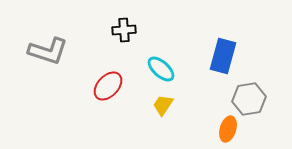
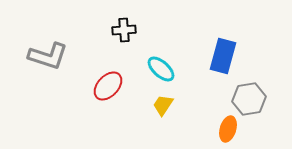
gray L-shape: moved 5 px down
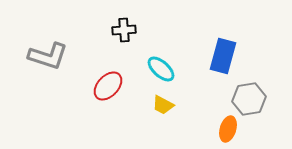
yellow trapezoid: rotated 95 degrees counterclockwise
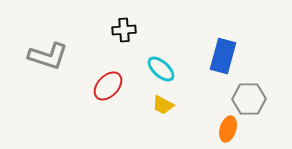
gray hexagon: rotated 8 degrees clockwise
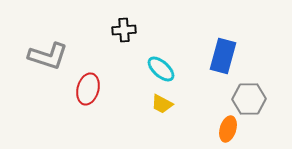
red ellipse: moved 20 px left, 3 px down; rotated 28 degrees counterclockwise
yellow trapezoid: moved 1 px left, 1 px up
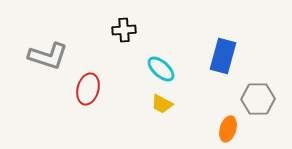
gray hexagon: moved 9 px right
